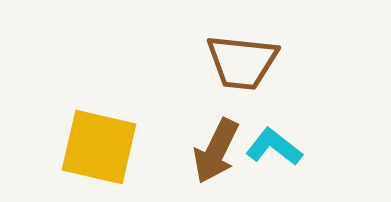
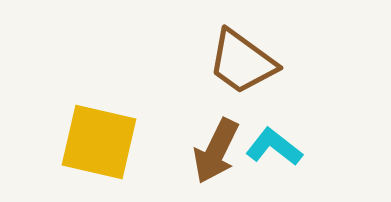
brown trapezoid: rotated 30 degrees clockwise
yellow square: moved 5 px up
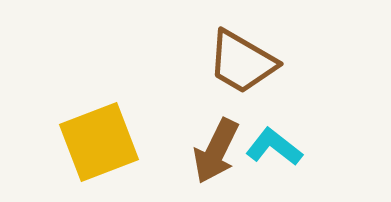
brown trapezoid: rotated 6 degrees counterclockwise
yellow square: rotated 34 degrees counterclockwise
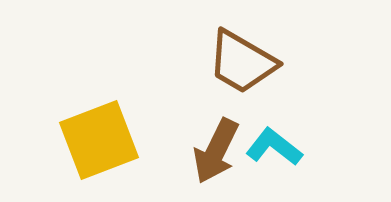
yellow square: moved 2 px up
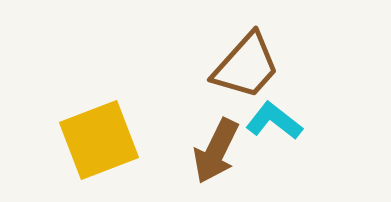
brown trapezoid: moved 4 px right, 4 px down; rotated 78 degrees counterclockwise
cyan L-shape: moved 26 px up
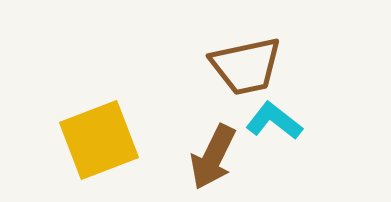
brown trapezoid: rotated 36 degrees clockwise
brown arrow: moved 3 px left, 6 px down
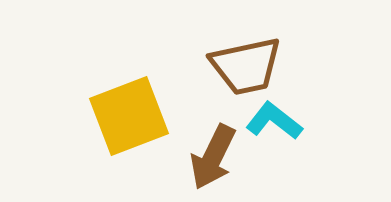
yellow square: moved 30 px right, 24 px up
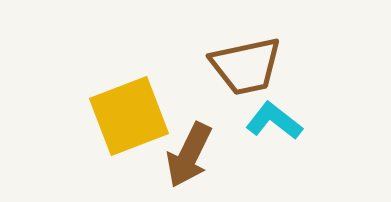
brown arrow: moved 24 px left, 2 px up
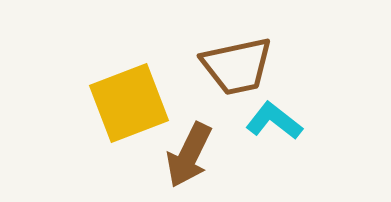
brown trapezoid: moved 9 px left
yellow square: moved 13 px up
